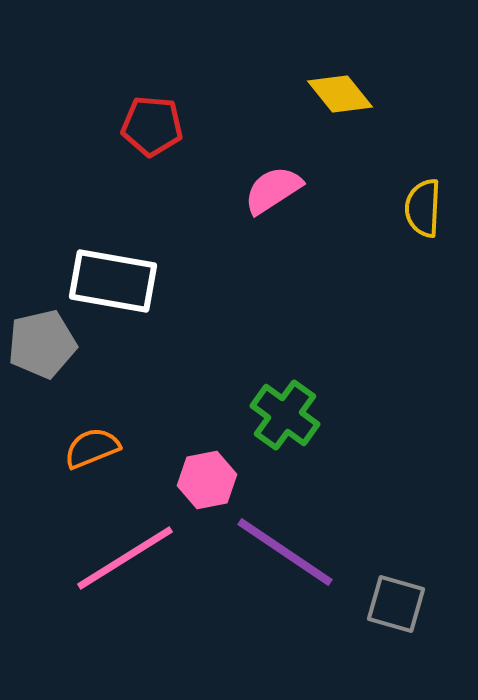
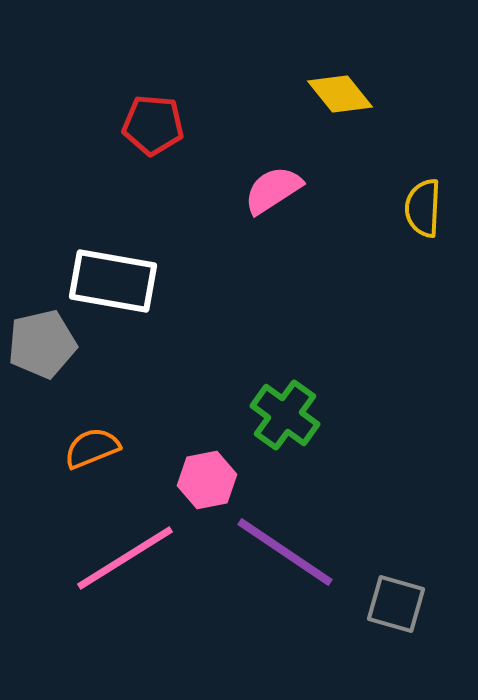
red pentagon: moved 1 px right, 1 px up
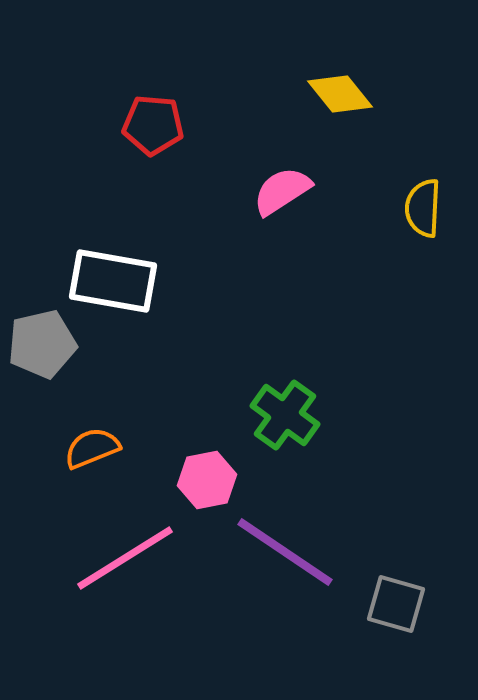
pink semicircle: moved 9 px right, 1 px down
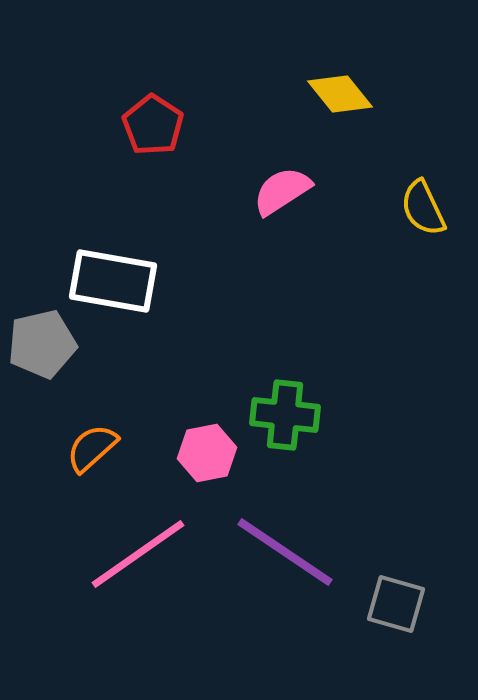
red pentagon: rotated 28 degrees clockwise
yellow semicircle: rotated 28 degrees counterclockwise
green cross: rotated 30 degrees counterclockwise
orange semicircle: rotated 20 degrees counterclockwise
pink hexagon: moved 27 px up
pink line: moved 13 px right, 4 px up; rotated 3 degrees counterclockwise
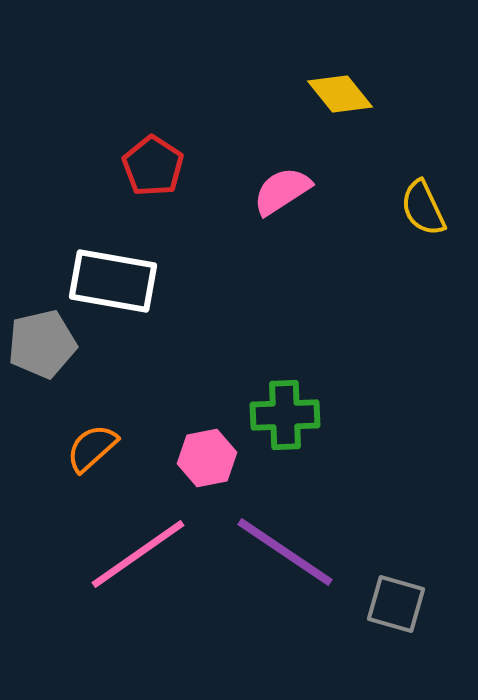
red pentagon: moved 41 px down
green cross: rotated 8 degrees counterclockwise
pink hexagon: moved 5 px down
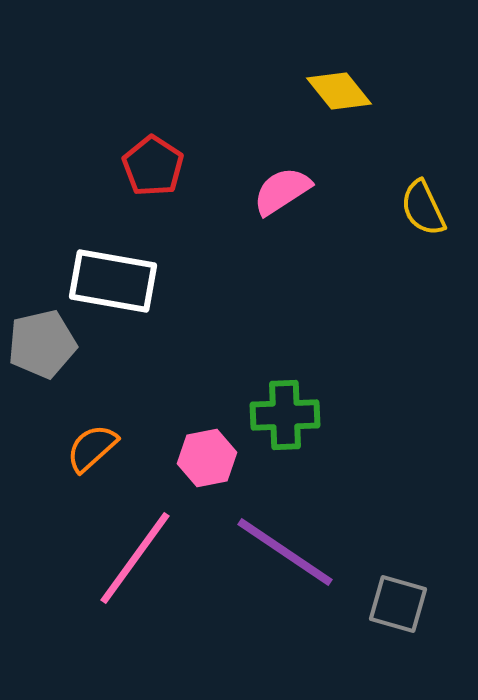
yellow diamond: moved 1 px left, 3 px up
pink line: moved 3 px left, 4 px down; rotated 19 degrees counterclockwise
gray square: moved 2 px right
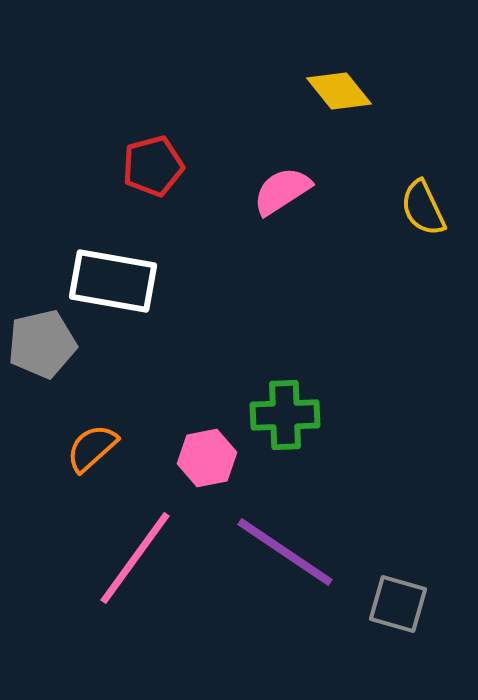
red pentagon: rotated 24 degrees clockwise
